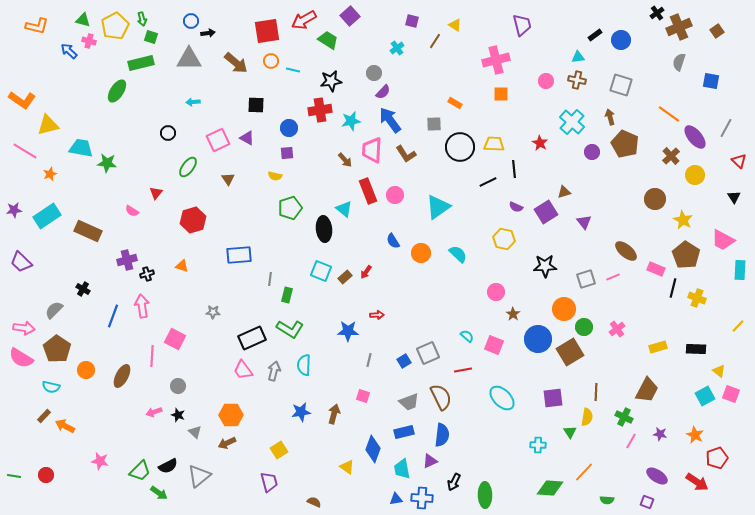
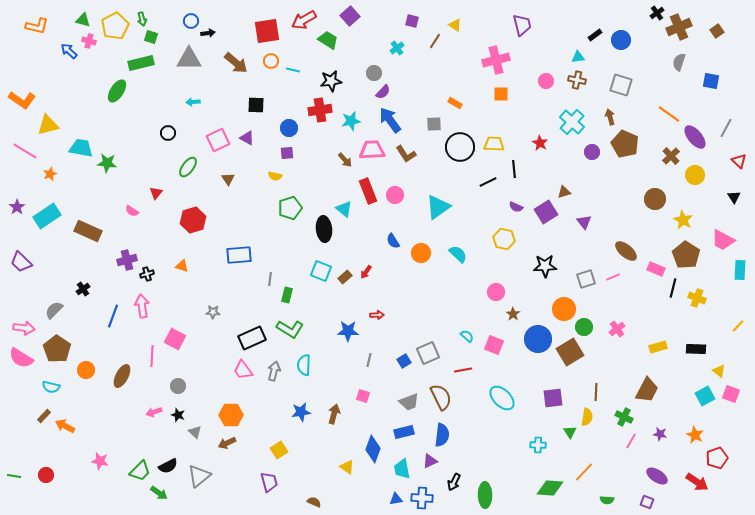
pink trapezoid at (372, 150): rotated 84 degrees clockwise
purple star at (14, 210): moved 3 px right, 3 px up; rotated 28 degrees counterclockwise
black cross at (83, 289): rotated 24 degrees clockwise
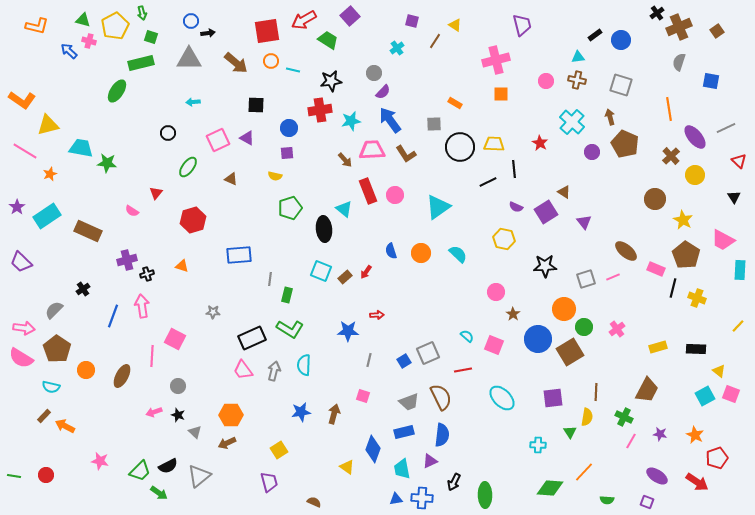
green arrow at (142, 19): moved 6 px up
orange line at (669, 114): moved 5 px up; rotated 45 degrees clockwise
gray line at (726, 128): rotated 36 degrees clockwise
brown triangle at (228, 179): moved 3 px right; rotated 32 degrees counterclockwise
brown triangle at (564, 192): rotated 48 degrees clockwise
blue semicircle at (393, 241): moved 2 px left, 10 px down; rotated 14 degrees clockwise
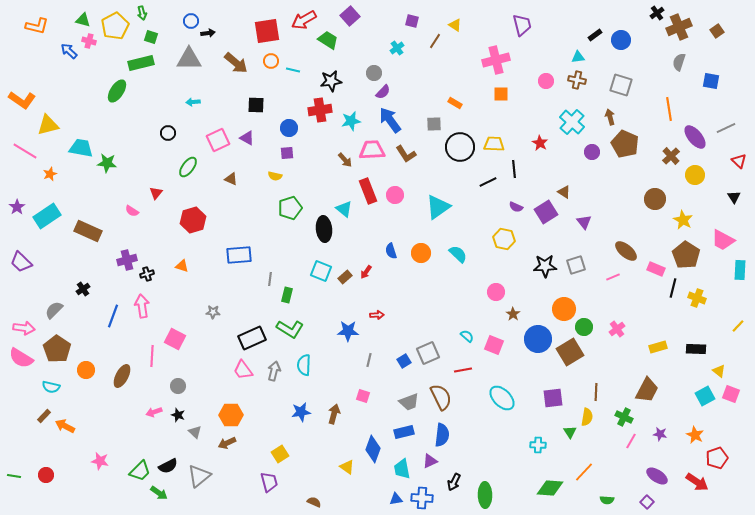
gray square at (586, 279): moved 10 px left, 14 px up
yellow square at (279, 450): moved 1 px right, 4 px down
purple square at (647, 502): rotated 24 degrees clockwise
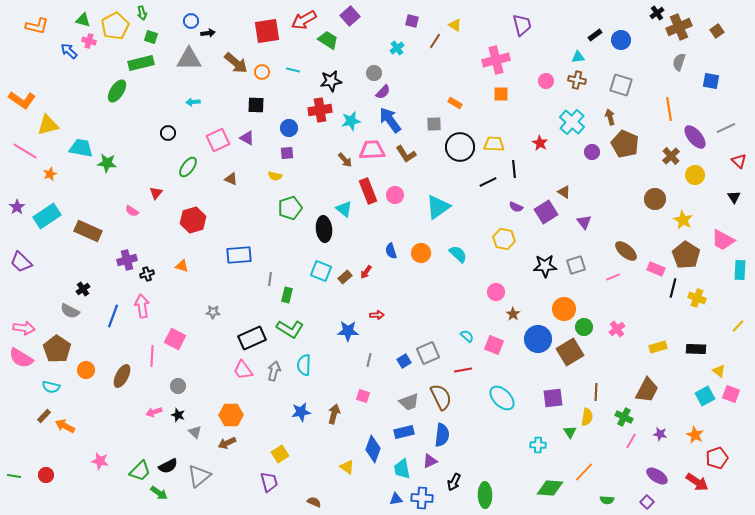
orange circle at (271, 61): moved 9 px left, 11 px down
gray semicircle at (54, 310): moved 16 px right, 1 px down; rotated 108 degrees counterclockwise
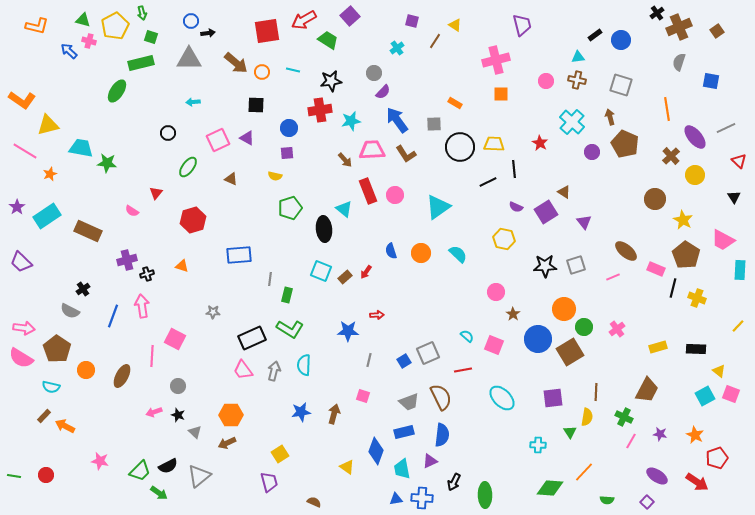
orange line at (669, 109): moved 2 px left
blue arrow at (390, 120): moved 7 px right
blue diamond at (373, 449): moved 3 px right, 2 px down
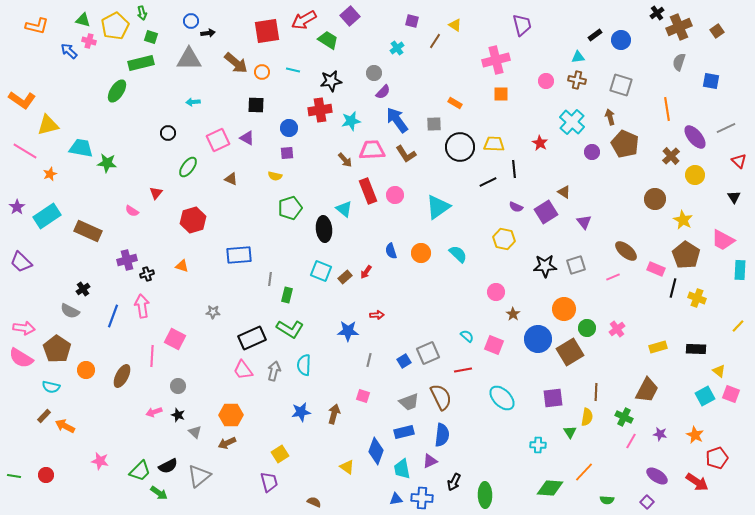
green circle at (584, 327): moved 3 px right, 1 px down
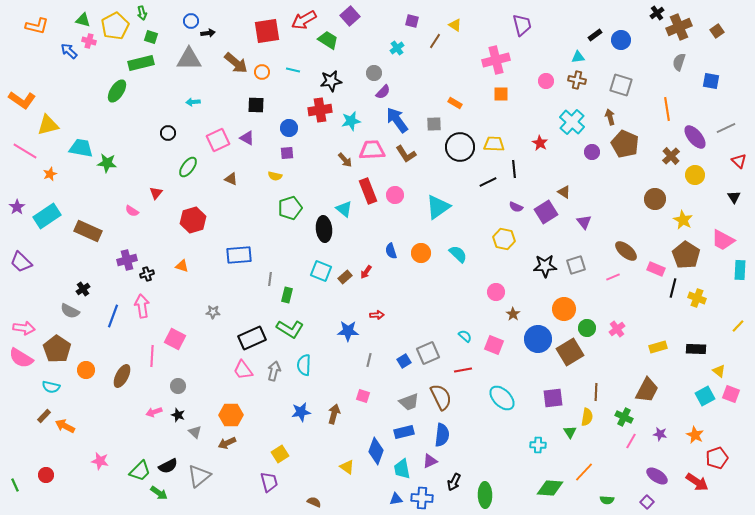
cyan semicircle at (467, 336): moved 2 px left
green line at (14, 476): moved 1 px right, 9 px down; rotated 56 degrees clockwise
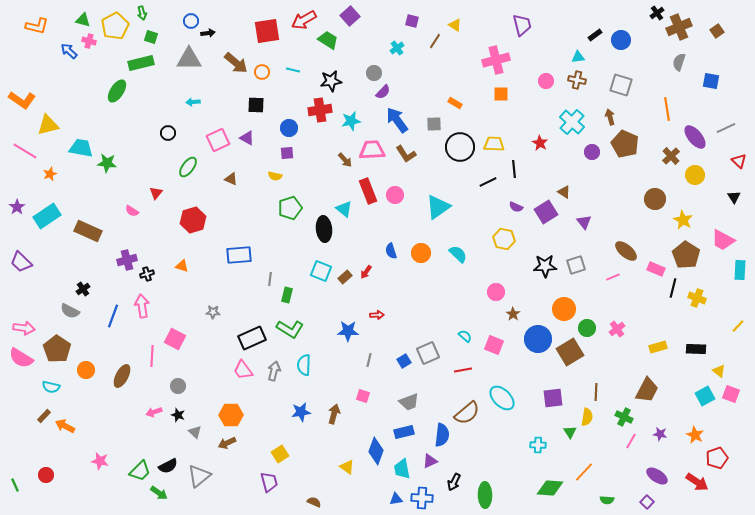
brown semicircle at (441, 397): moved 26 px right, 16 px down; rotated 76 degrees clockwise
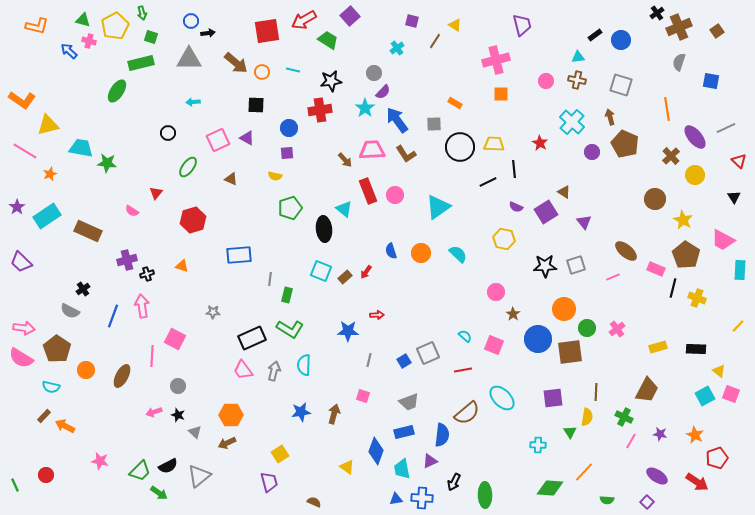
cyan star at (351, 121): moved 14 px right, 13 px up; rotated 24 degrees counterclockwise
brown square at (570, 352): rotated 24 degrees clockwise
